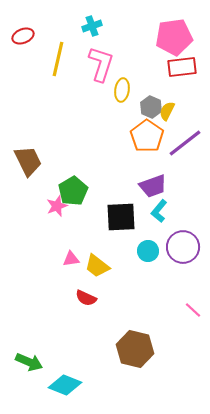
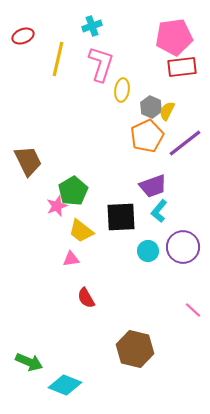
orange pentagon: rotated 12 degrees clockwise
yellow trapezoid: moved 16 px left, 35 px up
red semicircle: rotated 35 degrees clockwise
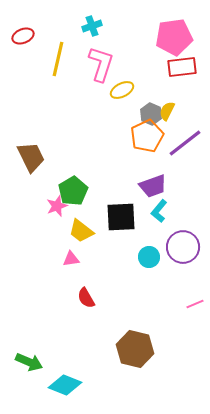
yellow ellipse: rotated 55 degrees clockwise
gray hexagon: moved 7 px down
brown trapezoid: moved 3 px right, 4 px up
cyan circle: moved 1 px right, 6 px down
pink line: moved 2 px right, 6 px up; rotated 66 degrees counterclockwise
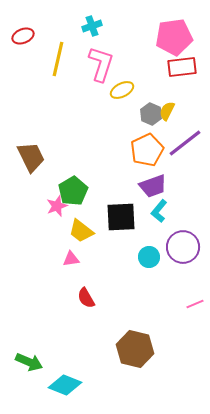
orange pentagon: moved 14 px down
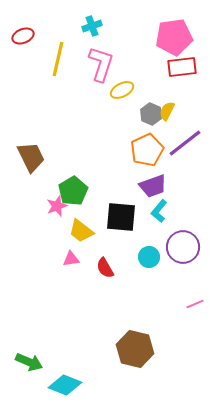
black square: rotated 8 degrees clockwise
red semicircle: moved 19 px right, 30 px up
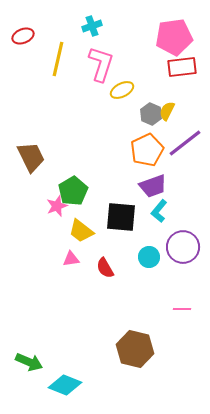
pink line: moved 13 px left, 5 px down; rotated 24 degrees clockwise
